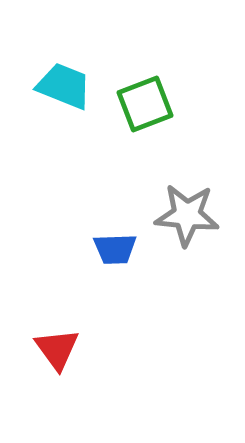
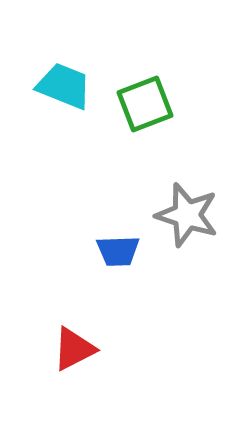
gray star: rotated 12 degrees clockwise
blue trapezoid: moved 3 px right, 2 px down
red triangle: moved 17 px right; rotated 39 degrees clockwise
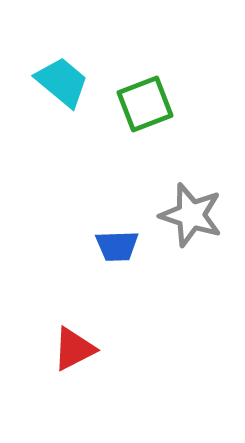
cyan trapezoid: moved 2 px left, 4 px up; rotated 18 degrees clockwise
gray star: moved 4 px right
blue trapezoid: moved 1 px left, 5 px up
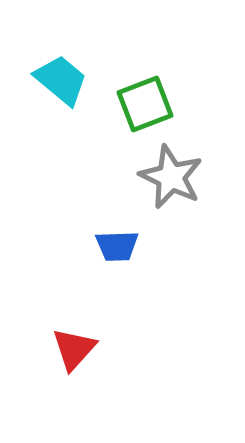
cyan trapezoid: moved 1 px left, 2 px up
gray star: moved 20 px left, 38 px up; rotated 8 degrees clockwise
red triangle: rotated 21 degrees counterclockwise
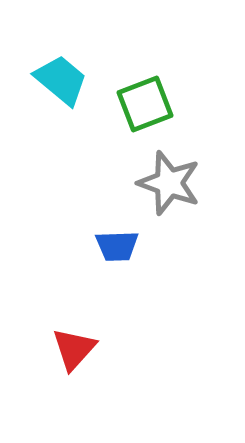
gray star: moved 2 px left, 6 px down; rotated 6 degrees counterclockwise
